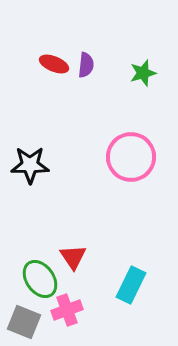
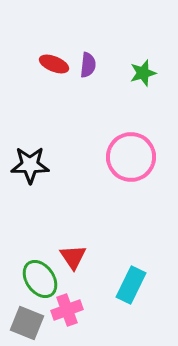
purple semicircle: moved 2 px right
gray square: moved 3 px right, 1 px down
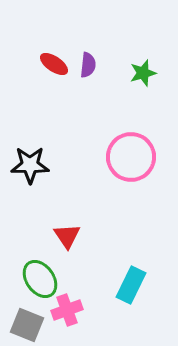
red ellipse: rotated 12 degrees clockwise
red triangle: moved 6 px left, 21 px up
gray square: moved 2 px down
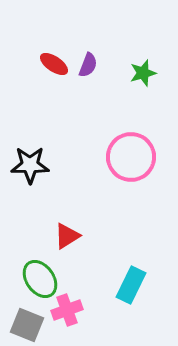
purple semicircle: rotated 15 degrees clockwise
red triangle: rotated 32 degrees clockwise
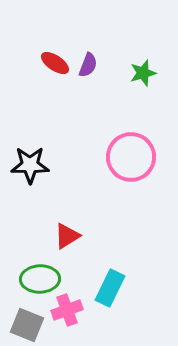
red ellipse: moved 1 px right, 1 px up
green ellipse: rotated 57 degrees counterclockwise
cyan rectangle: moved 21 px left, 3 px down
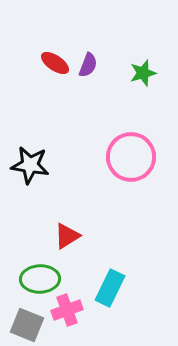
black star: rotated 9 degrees clockwise
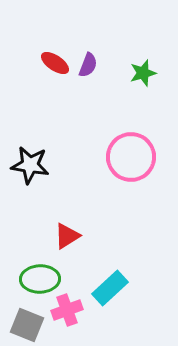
cyan rectangle: rotated 21 degrees clockwise
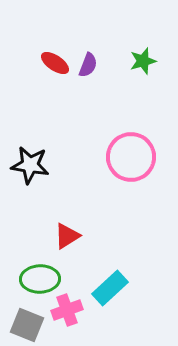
green star: moved 12 px up
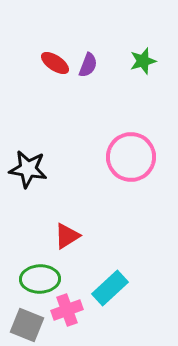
black star: moved 2 px left, 4 px down
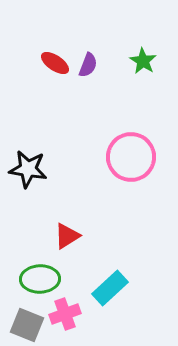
green star: rotated 24 degrees counterclockwise
pink cross: moved 2 px left, 4 px down
